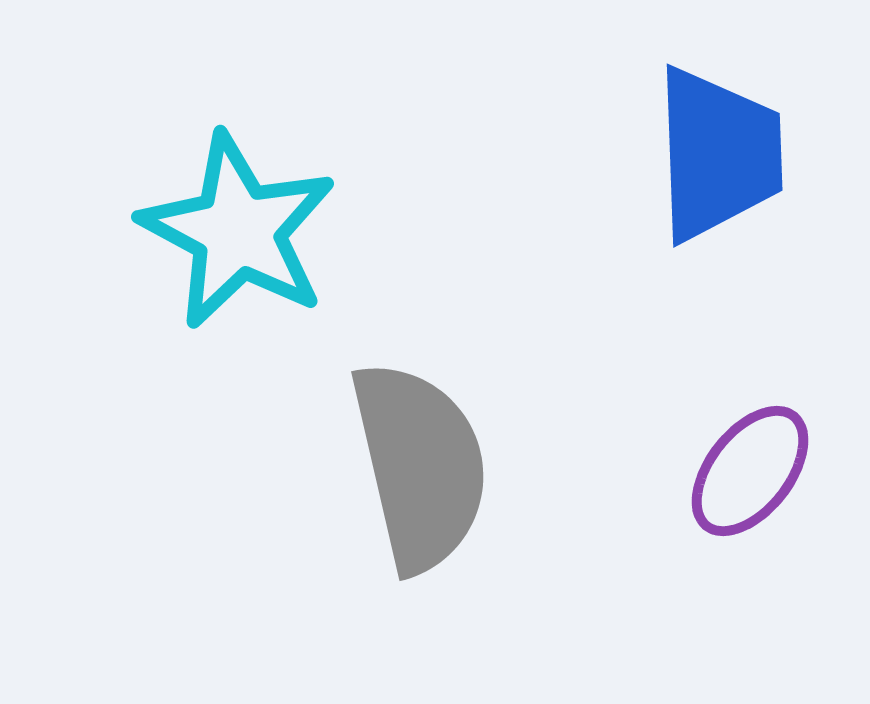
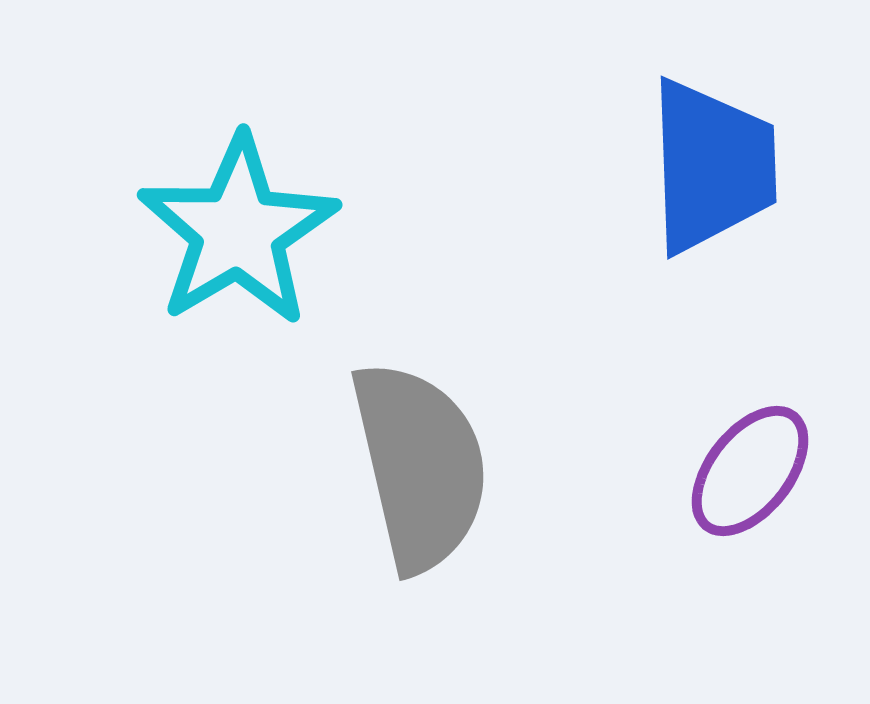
blue trapezoid: moved 6 px left, 12 px down
cyan star: rotated 13 degrees clockwise
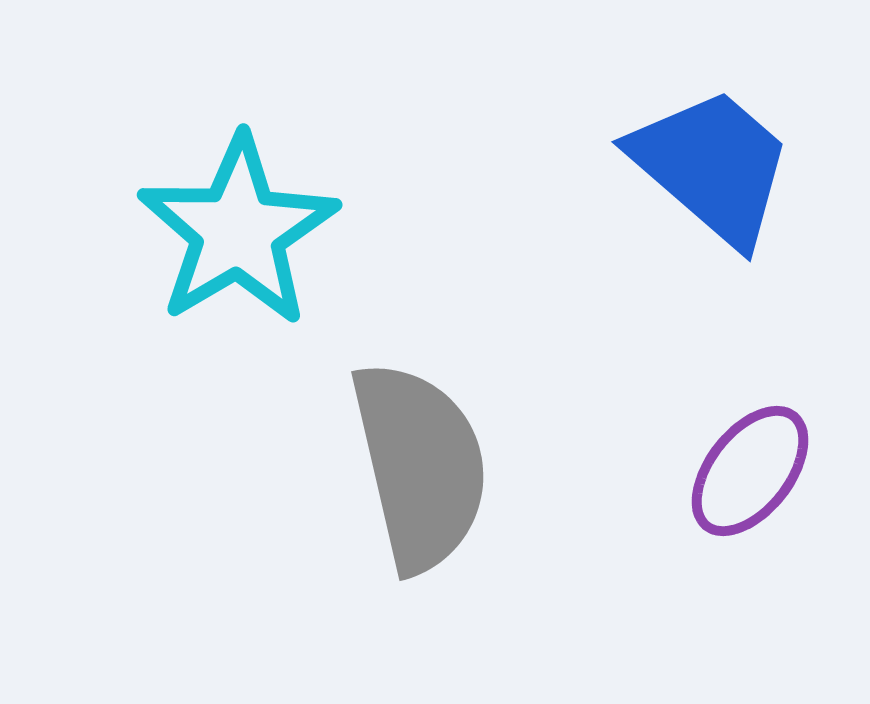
blue trapezoid: rotated 47 degrees counterclockwise
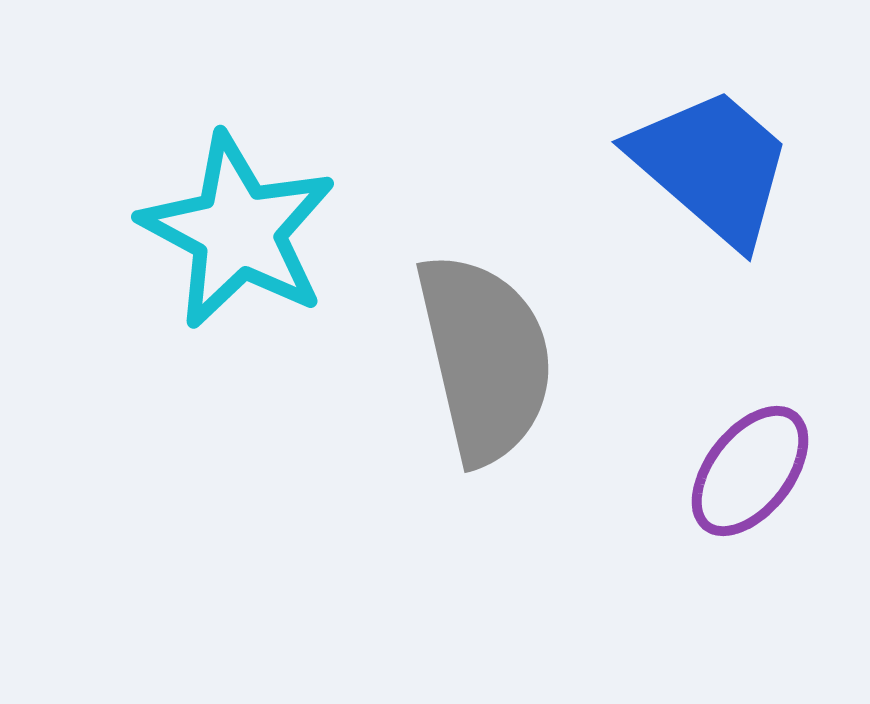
cyan star: rotated 13 degrees counterclockwise
gray semicircle: moved 65 px right, 108 px up
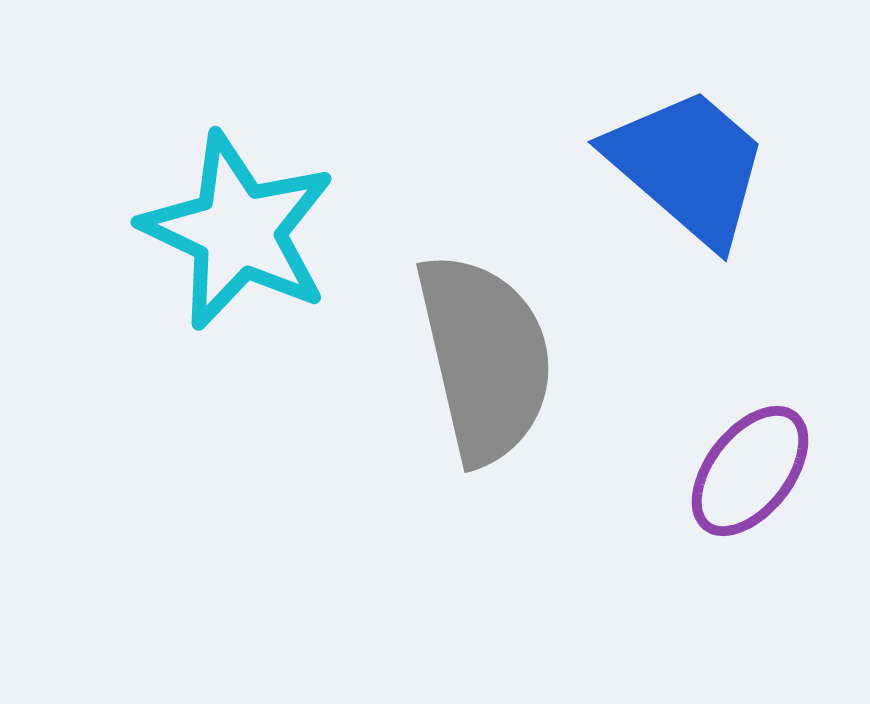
blue trapezoid: moved 24 px left
cyan star: rotated 3 degrees counterclockwise
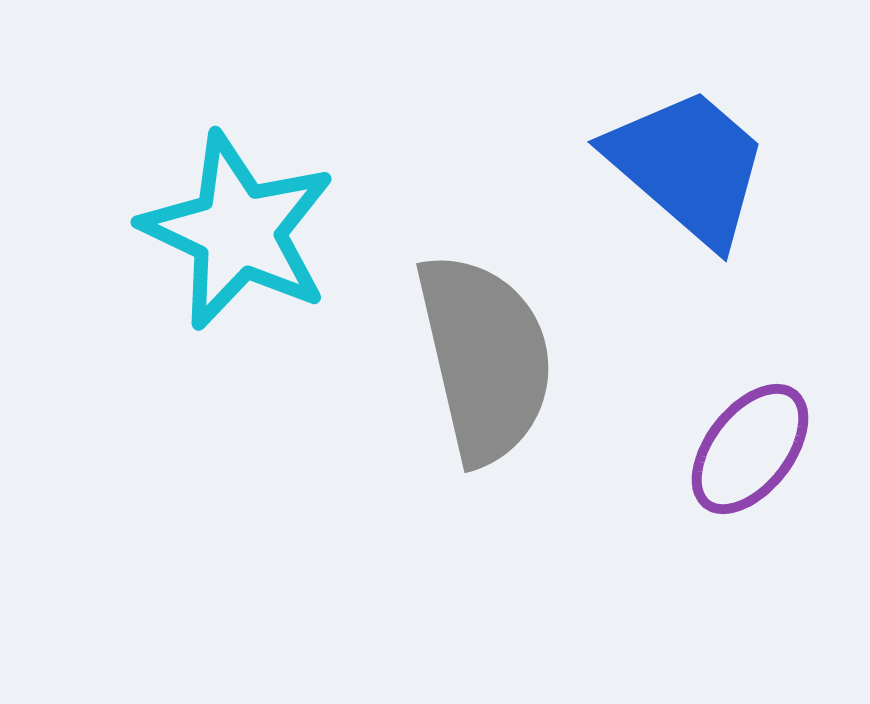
purple ellipse: moved 22 px up
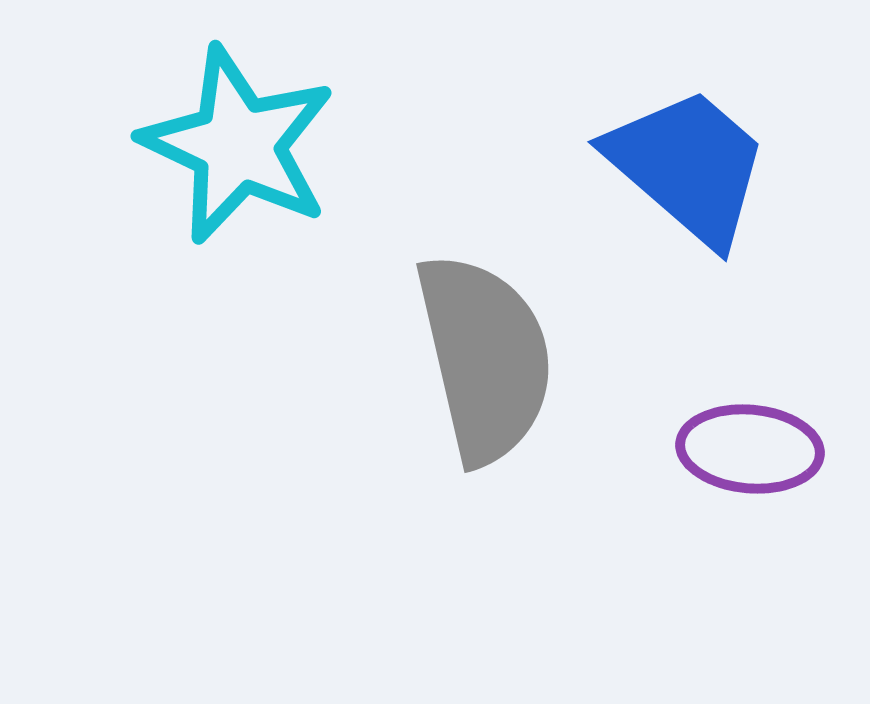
cyan star: moved 86 px up
purple ellipse: rotated 57 degrees clockwise
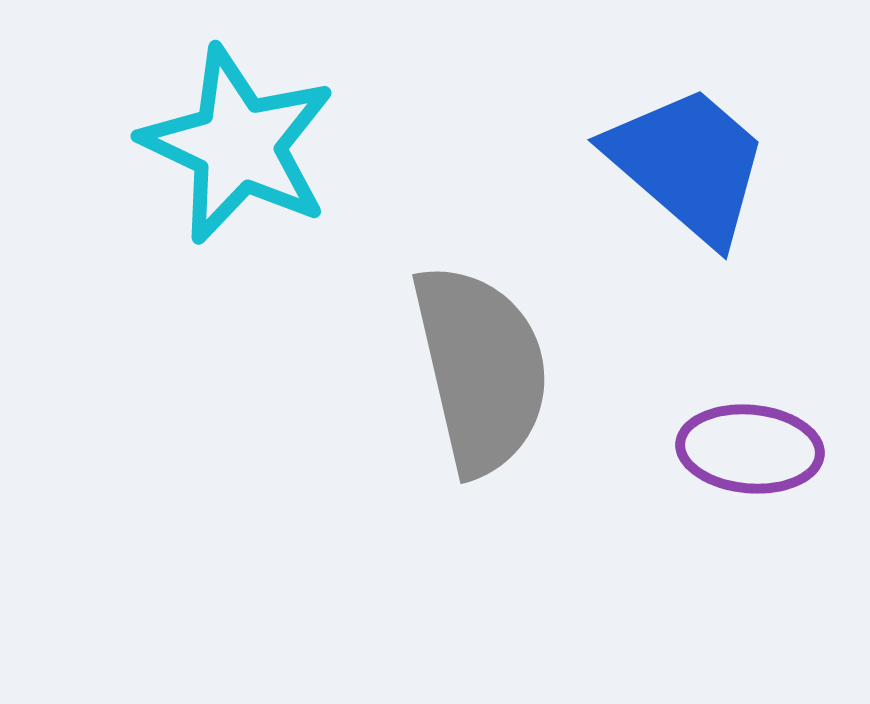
blue trapezoid: moved 2 px up
gray semicircle: moved 4 px left, 11 px down
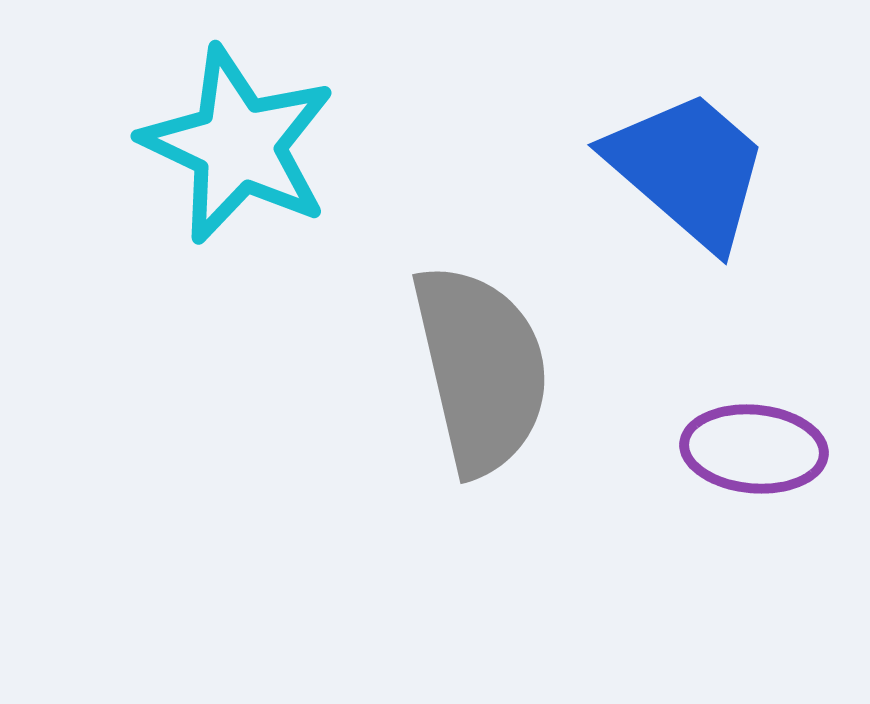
blue trapezoid: moved 5 px down
purple ellipse: moved 4 px right
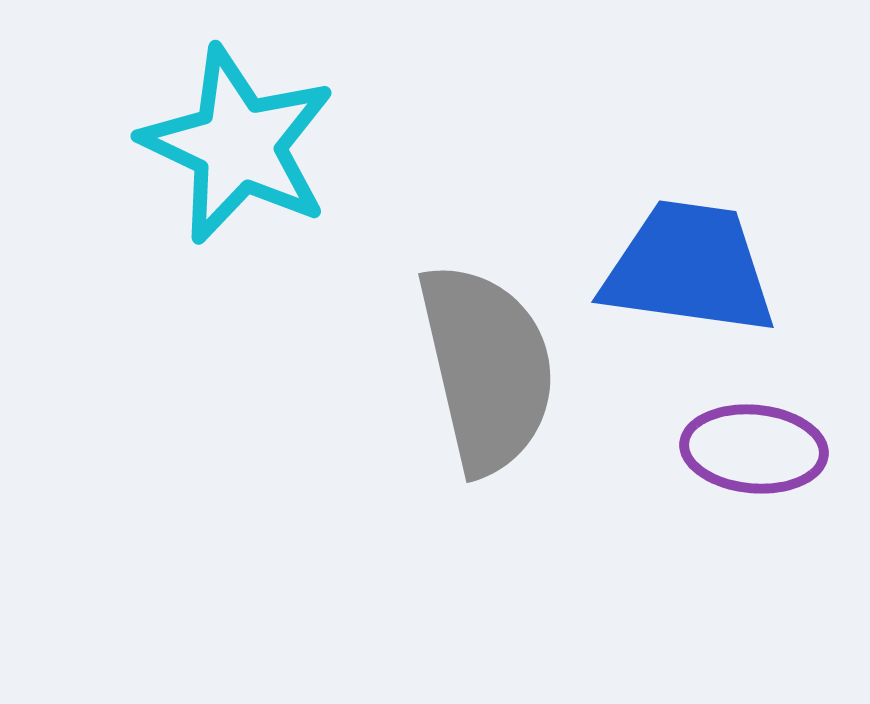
blue trapezoid: moved 1 px right, 99 px down; rotated 33 degrees counterclockwise
gray semicircle: moved 6 px right, 1 px up
